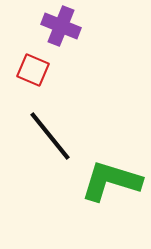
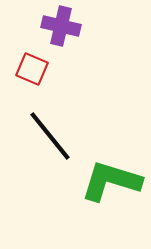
purple cross: rotated 9 degrees counterclockwise
red square: moved 1 px left, 1 px up
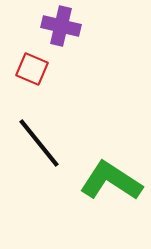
black line: moved 11 px left, 7 px down
green L-shape: rotated 16 degrees clockwise
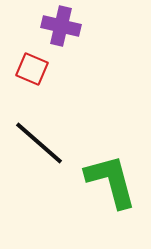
black line: rotated 10 degrees counterclockwise
green L-shape: rotated 42 degrees clockwise
